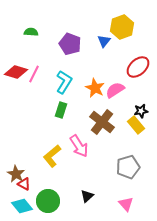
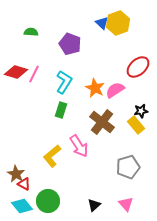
yellow hexagon: moved 4 px left, 4 px up
blue triangle: moved 2 px left, 18 px up; rotated 24 degrees counterclockwise
black triangle: moved 7 px right, 9 px down
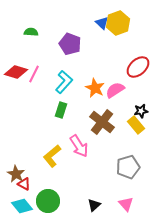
cyan L-shape: rotated 10 degrees clockwise
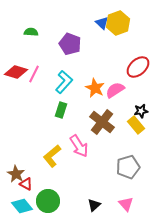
red triangle: moved 2 px right
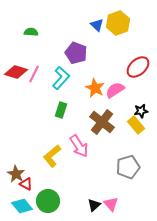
blue triangle: moved 5 px left, 2 px down
purple pentagon: moved 6 px right, 9 px down
cyan L-shape: moved 3 px left, 4 px up
pink triangle: moved 15 px left
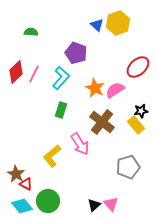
red diamond: rotated 60 degrees counterclockwise
pink arrow: moved 1 px right, 2 px up
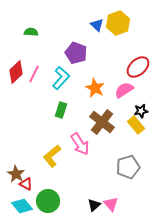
pink semicircle: moved 9 px right
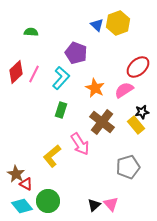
black star: moved 1 px right, 1 px down
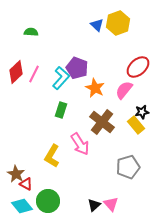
purple pentagon: moved 1 px right, 15 px down
pink semicircle: rotated 18 degrees counterclockwise
yellow L-shape: rotated 20 degrees counterclockwise
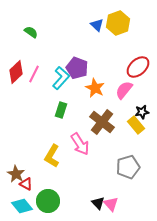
green semicircle: rotated 32 degrees clockwise
black triangle: moved 4 px right, 2 px up; rotated 32 degrees counterclockwise
